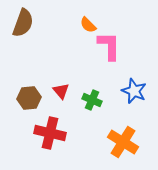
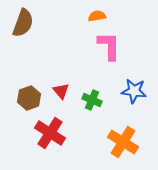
orange semicircle: moved 9 px right, 9 px up; rotated 126 degrees clockwise
blue star: rotated 15 degrees counterclockwise
brown hexagon: rotated 15 degrees counterclockwise
red cross: rotated 20 degrees clockwise
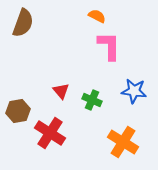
orange semicircle: rotated 36 degrees clockwise
brown hexagon: moved 11 px left, 13 px down; rotated 10 degrees clockwise
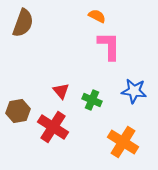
red cross: moved 3 px right, 6 px up
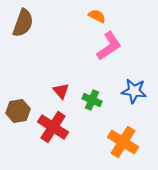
pink L-shape: rotated 56 degrees clockwise
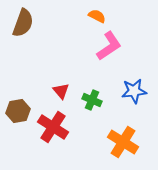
blue star: rotated 15 degrees counterclockwise
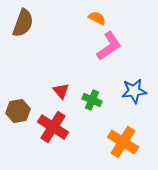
orange semicircle: moved 2 px down
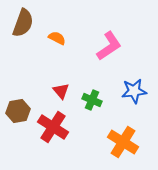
orange semicircle: moved 40 px left, 20 px down
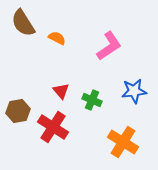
brown semicircle: rotated 128 degrees clockwise
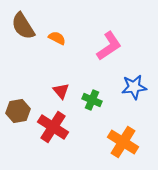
brown semicircle: moved 3 px down
blue star: moved 4 px up
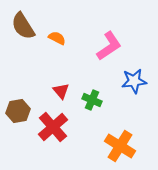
blue star: moved 6 px up
red cross: rotated 16 degrees clockwise
orange cross: moved 3 px left, 4 px down
